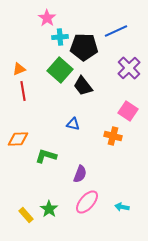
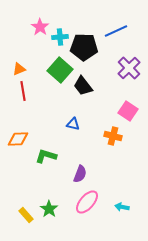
pink star: moved 7 px left, 9 px down
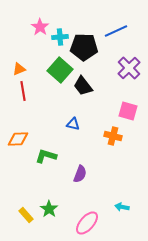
pink square: rotated 18 degrees counterclockwise
pink ellipse: moved 21 px down
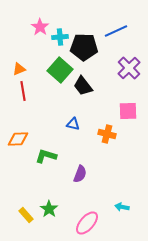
pink square: rotated 18 degrees counterclockwise
orange cross: moved 6 px left, 2 px up
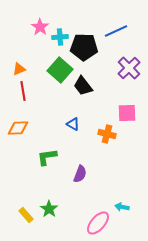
pink square: moved 1 px left, 2 px down
blue triangle: rotated 16 degrees clockwise
orange diamond: moved 11 px up
green L-shape: moved 1 px right, 1 px down; rotated 25 degrees counterclockwise
pink ellipse: moved 11 px right
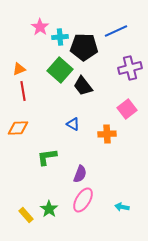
purple cross: moved 1 px right; rotated 30 degrees clockwise
pink square: moved 4 px up; rotated 36 degrees counterclockwise
orange cross: rotated 18 degrees counterclockwise
pink ellipse: moved 15 px left, 23 px up; rotated 10 degrees counterclockwise
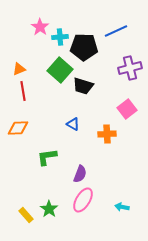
black trapezoid: rotated 35 degrees counterclockwise
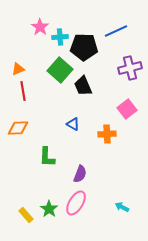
orange triangle: moved 1 px left
black trapezoid: rotated 50 degrees clockwise
green L-shape: rotated 80 degrees counterclockwise
pink ellipse: moved 7 px left, 3 px down
cyan arrow: rotated 16 degrees clockwise
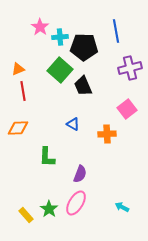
blue line: rotated 75 degrees counterclockwise
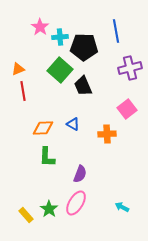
orange diamond: moved 25 px right
